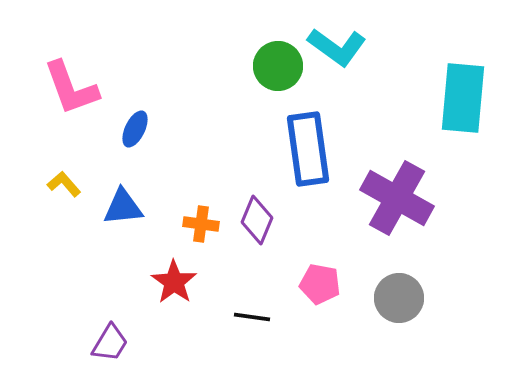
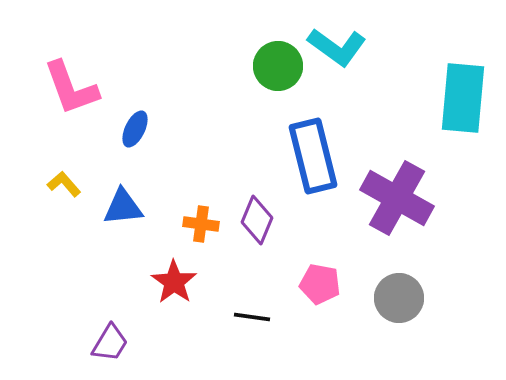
blue rectangle: moved 5 px right, 7 px down; rotated 6 degrees counterclockwise
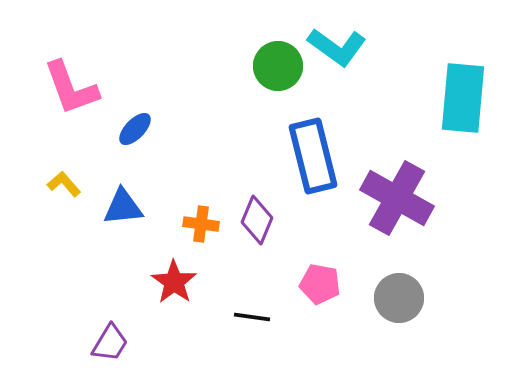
blue ellipse: rotated 18 degrees clockwise
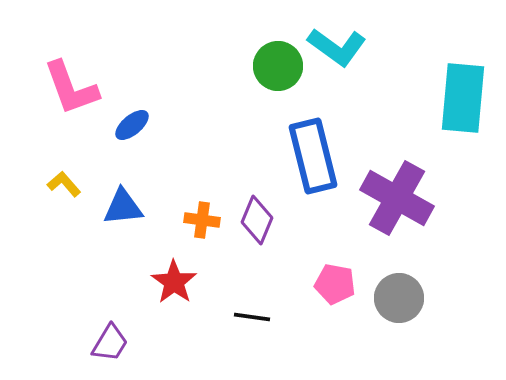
blue ellipse: moved 3 px left, 4 px up; rotated 6 degrees clockwise
orange cross: moved 1 px right, 4 px up
pink pentagon: moved 15 px right
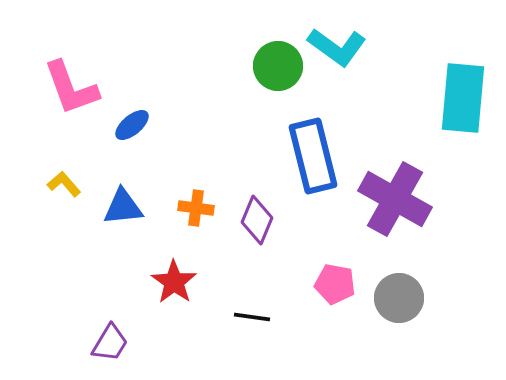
purple cross: moved 2 px left, 1 px down
orange cross: moved 6 px left, 12 px up
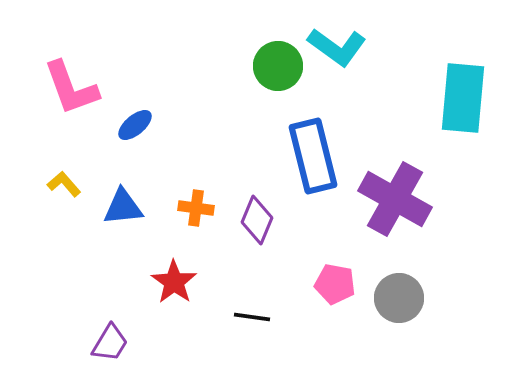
blue ellipse: moved 3 px right
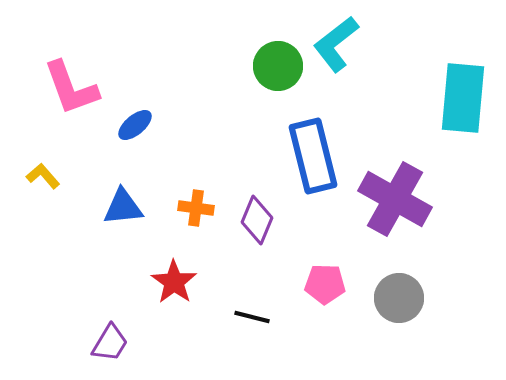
cyan L-shape: moved 1 px left, 3 px up; rotated 106 degrees clockwise
yellow L-shape: moved 21 px left, 8 px up
pink pentagon: moved 10 px left; rotated 9 degrees counterclockwise
black line: rotated 6 degrees clockwise
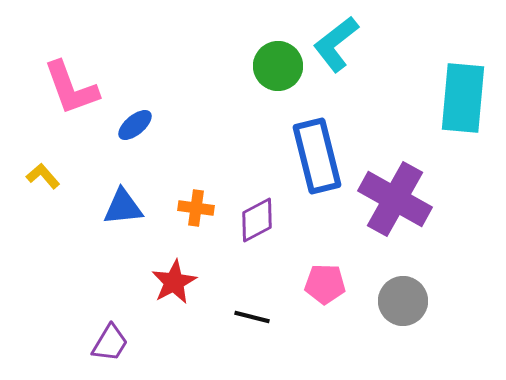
blue rectangle: moved 4 px right
purple diamond: rotated 39 degrees clockwise
red star: rotated 9 degrees clockwise
gray circle: moved 4 px right, 3 px down
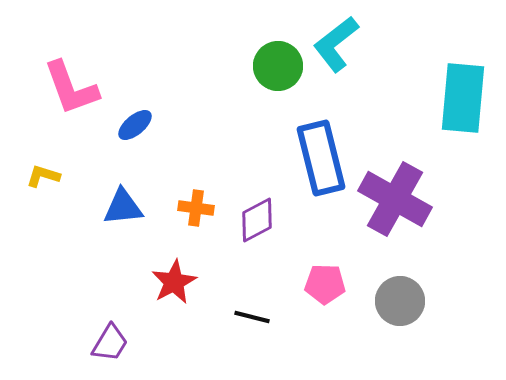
blue rectangle: moved 4 px right, 2 px down
yellow L-shape: rotated 32 degrees counterclockwise
gray circle: moved 3 px left
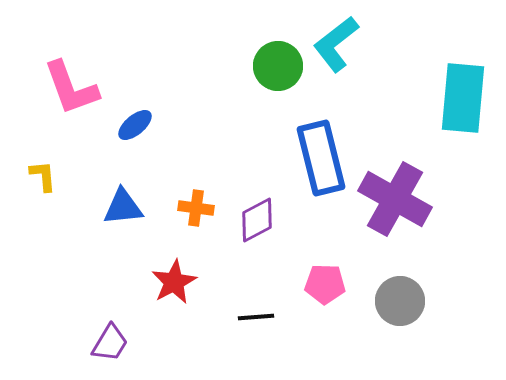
yellow L-shape: rotated 68 degrees clockwise
black line: moved 4 px right; rotated 18 degrees counterclockwise
